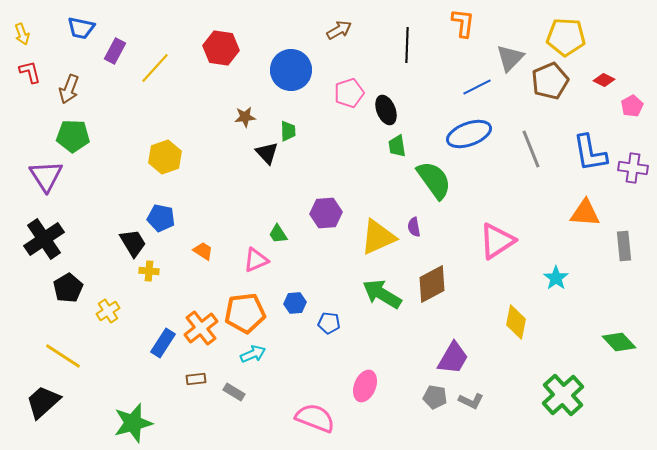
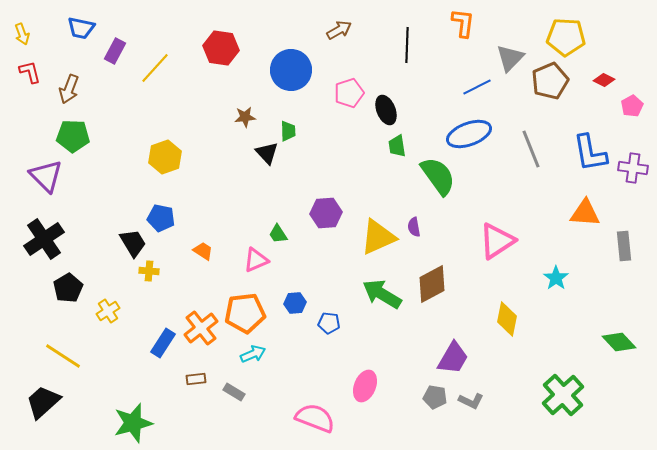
purple triangle at (46, 176): rotated 12 degrees counterclockwise
green semicircle at (434, 180): moved 4 px right, 4 px up
yellow diamond at (516, 322): moved 9 px left, 3 px up
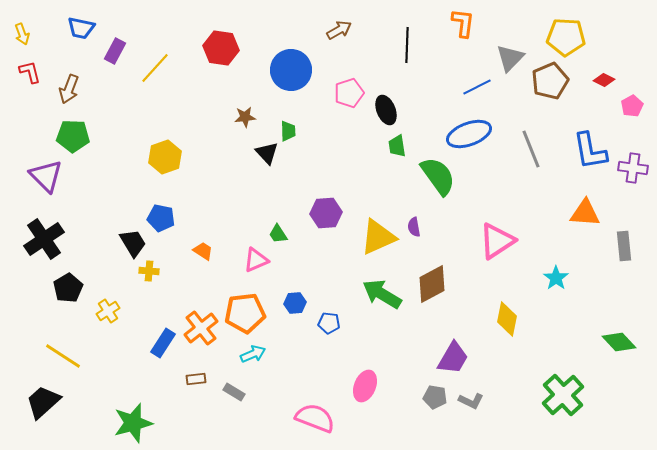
blue L-shape at (590, 153): moved 2 px up
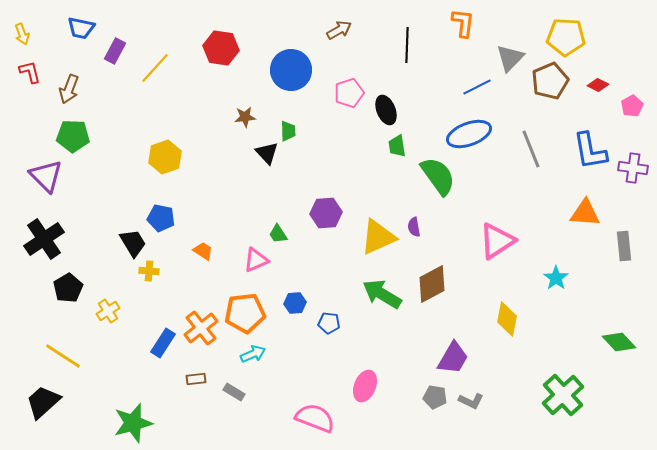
red diamond at (604, 80): moved 6 px left, 5 px down
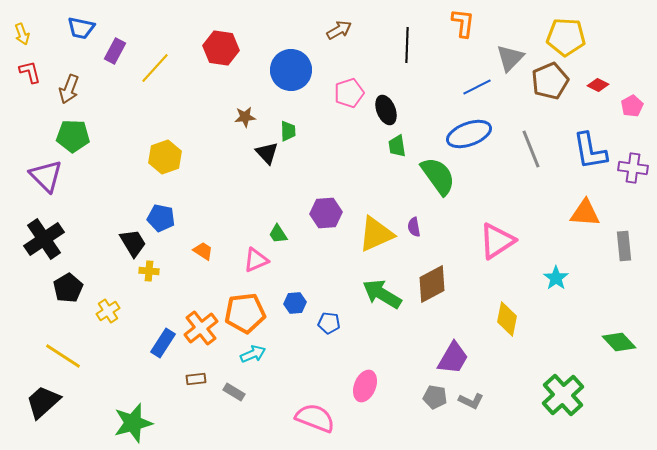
yellow triangle at (378, 237): moved 2 px left, 3 px up
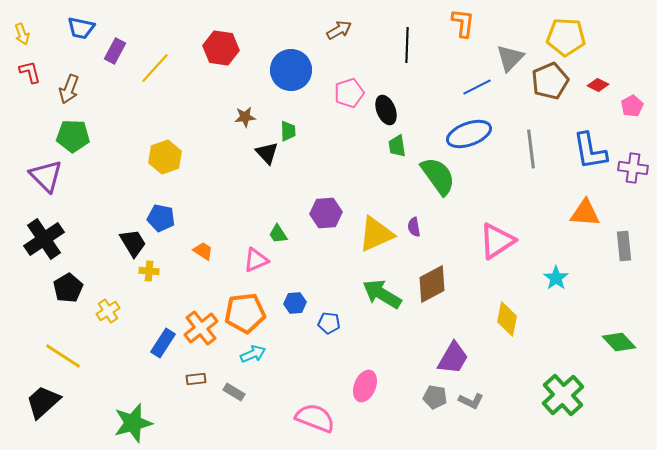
gray line at (531, 149): rotated 15 degrees clockwise
